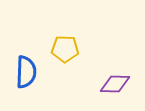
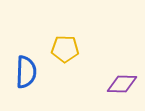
purple diamond: moved 7 px right
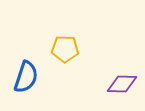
blue semicircle: moved 5 px down; rotated 16 degrees clockwise
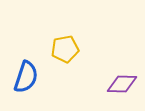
yellow pentagon: rotated 12 degrees counterclockwise
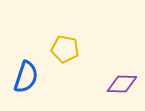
yellow pentagon: rotated 20 degrees clockwise
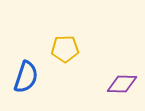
yellow pentagon: rotated 12 degrees counterclockwise
